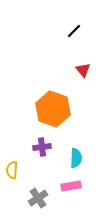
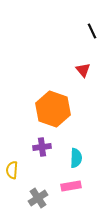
black line: moved 18 px right; rotated 70 degrees counterclockwise
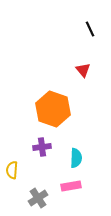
black line: moved 2 px left, 2 px up
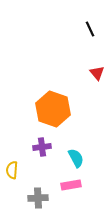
red triangle: moved 14 px right, 3 px down
cyan semicircle: rotated 30 degrees counterclockwise
pink rectangle: moved 1 px up
gray cross: rotated 30 degrees clockwise
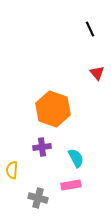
gray cross: rotated 18 degrees clockwise
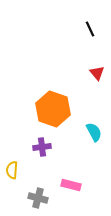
cyan semicircle: moved 18 px right, 26 px up
pink rectangle: rotated 24 degrees clockwise
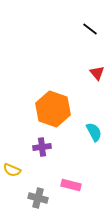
black line: rotated 28 degrees counterclockwise
yellow semicircle: rotated 72 degrees counterclockwise
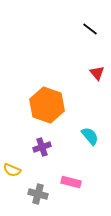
orange hexagon: moved 6 px left, 4 px up
cyan semicircle: moved 4 px left, 4 px down; rotated 12 degrees counterclockwise
purple cross: rotated 12 degrees counterclockwise
pink rectangle: moved 3 px up
gray cross: moved 4 px up
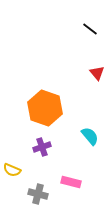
orange hexagon: moved 2 px left, 3 px down
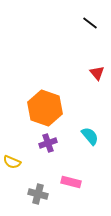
black line: moved 6 px up
purple cross: moved 6 px right, 4 px up
yellow semicircle: moved 8 px up
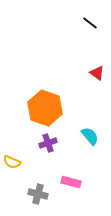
red triangle: rotated 14 degrees counterclockwise
